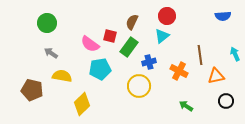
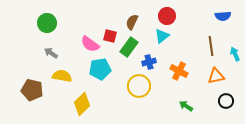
brown line: moved 11 px right, 9 px up
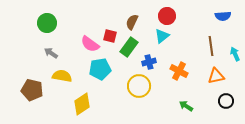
yellow diamond: rotated 10 degrees clockwise
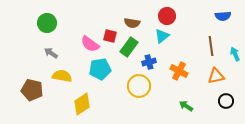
brown semicircle: moved 1 px down; rotated 105 degrees counterclockwise
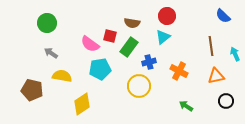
blue semicircle: rotated 49 degrees clockwise
cyan triangle: moved 1 px right, 1 px down
